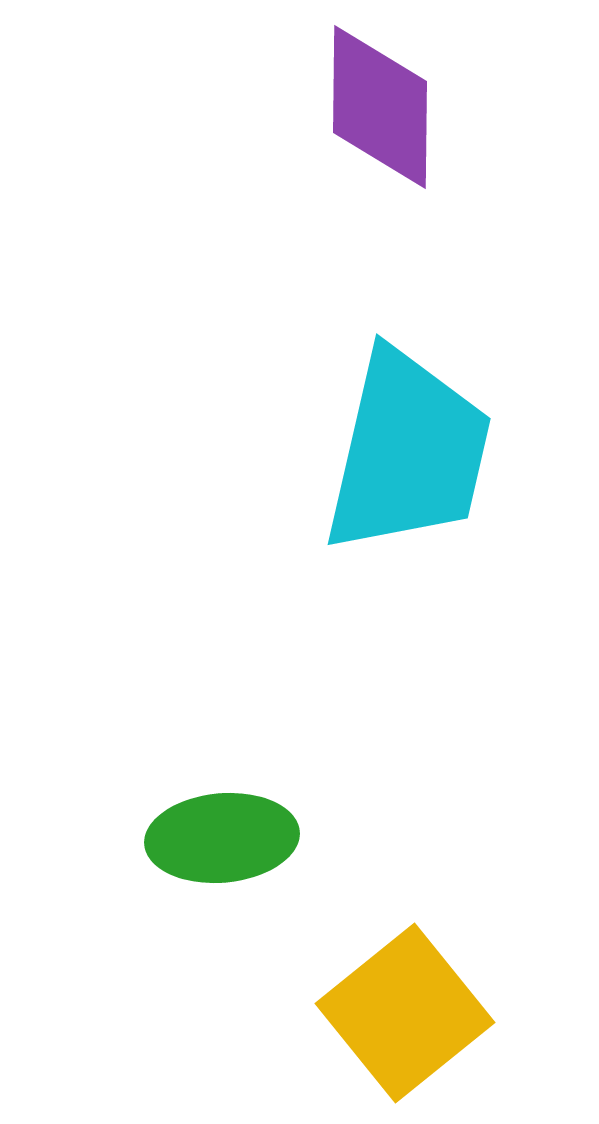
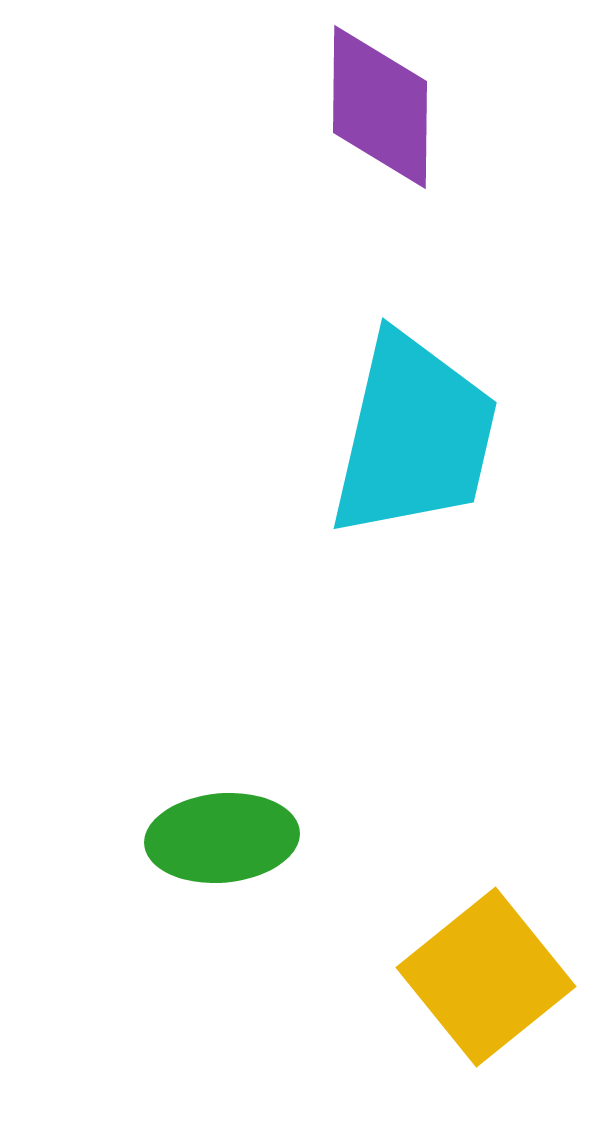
cyan trapezoid: moved 6 px right, 16 px up
yellow square: moved 81 px right, 36 px up
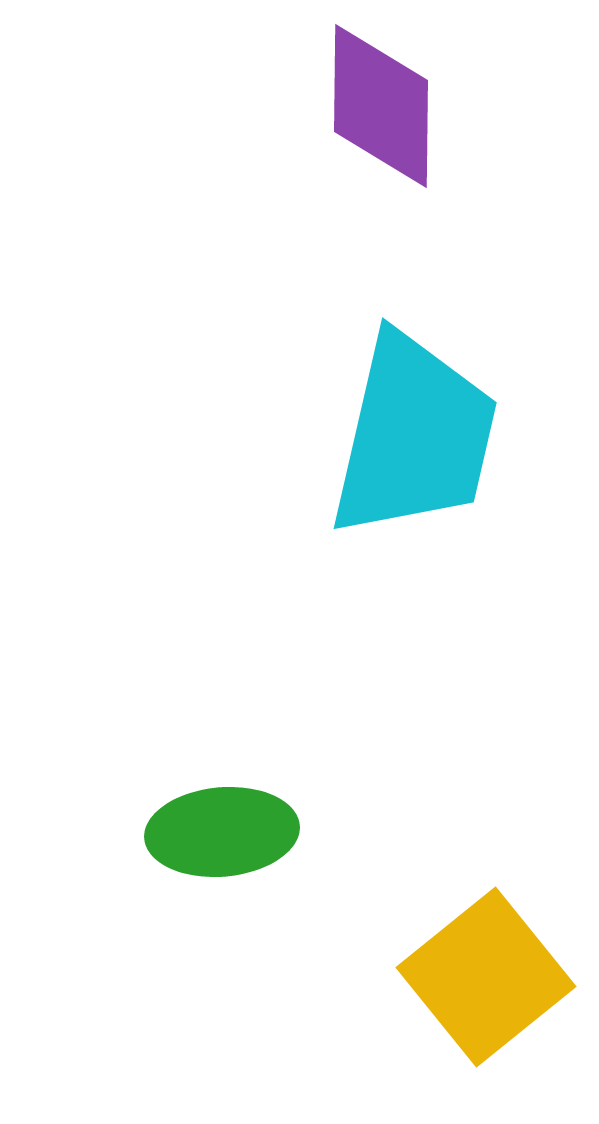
purple diamond: moved 1 px right, 1 px up
green ellipse: moved 6 px up
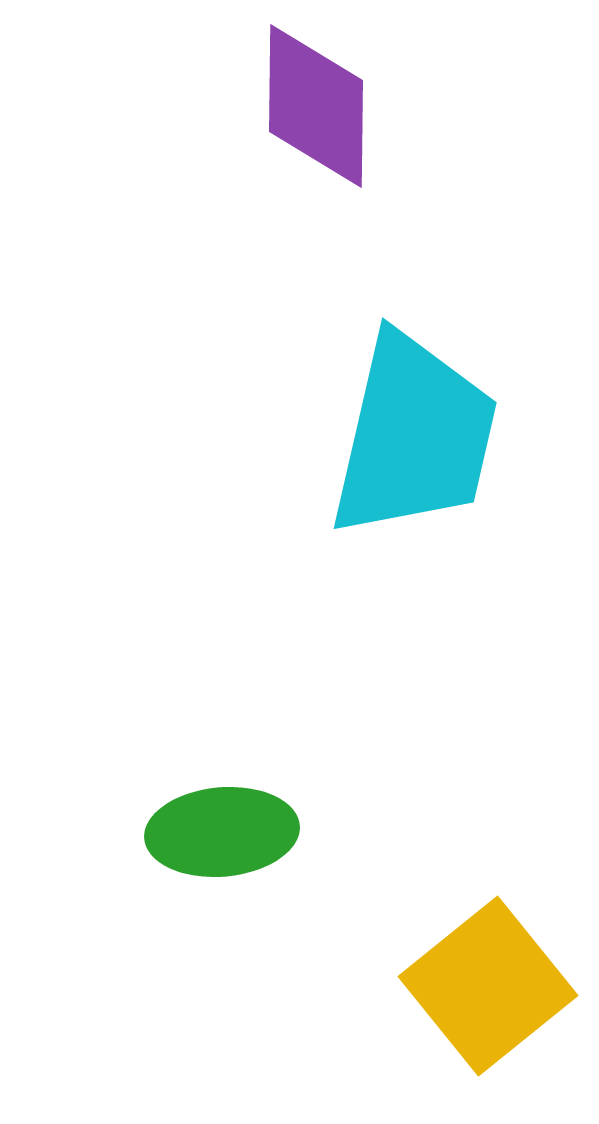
purple diamond: moved 65 px left
yellow square: moved 2 px right, 9 px down
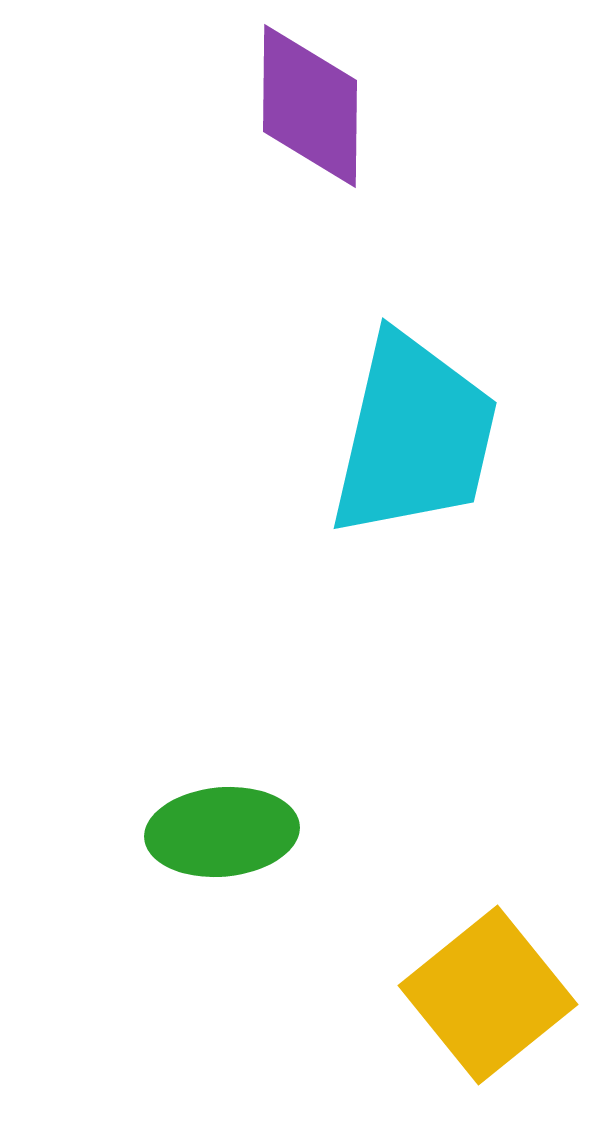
purple diamond: moved 6 px left
yellow square: moved 9 px down
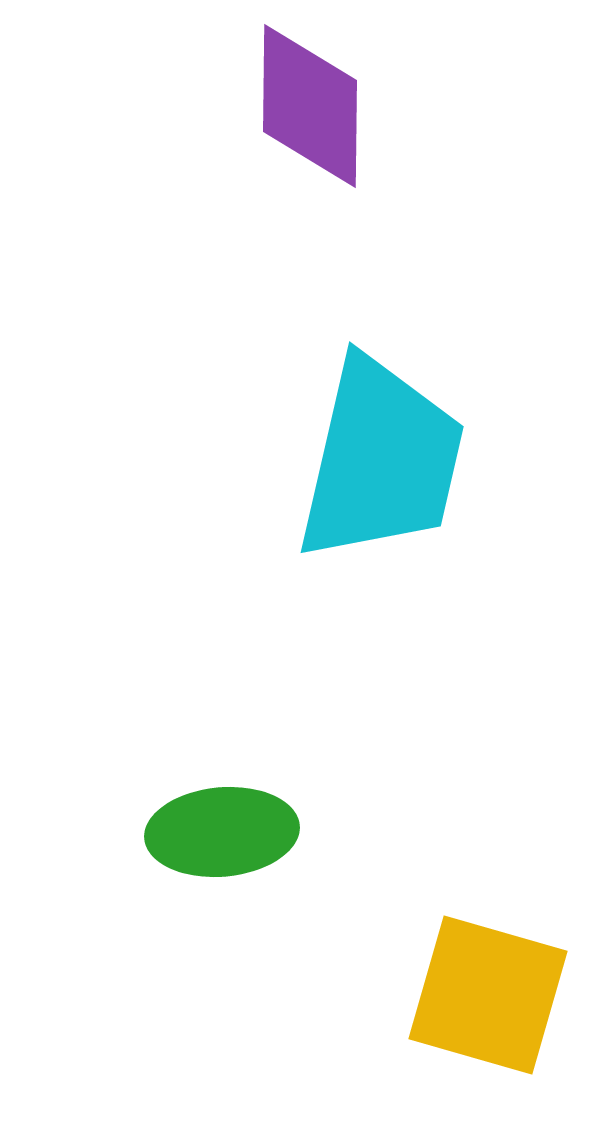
cyan trapezoid: moved 33 px left, 24 px down
yellow square: rotated 35 degrees counterclockwise
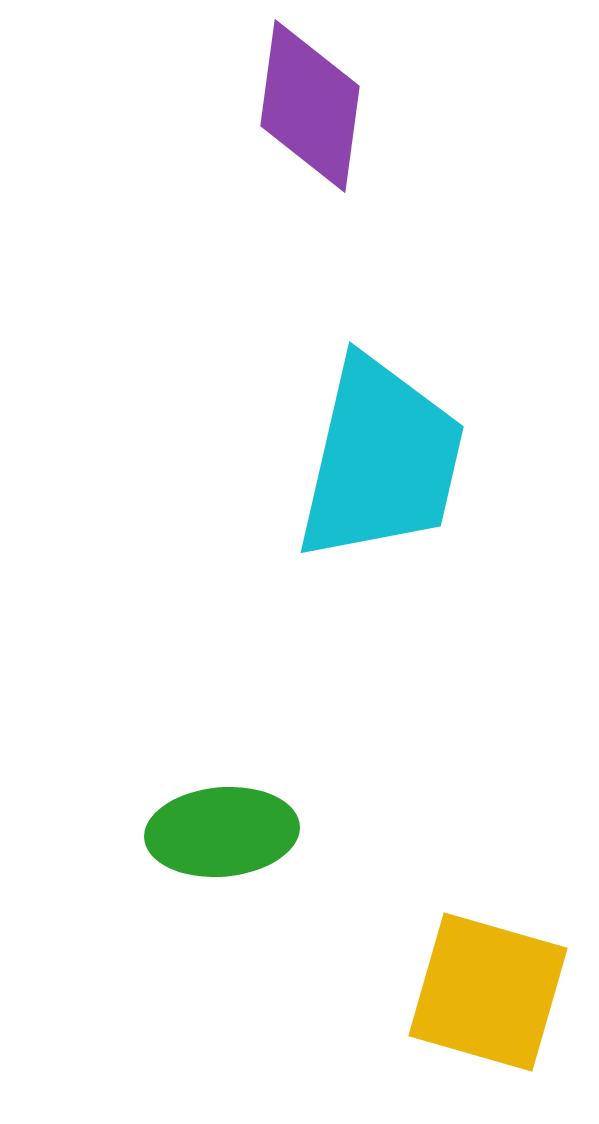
purple diamond: rotated 7 degrees clockwise
yellow square: moved 3 px up
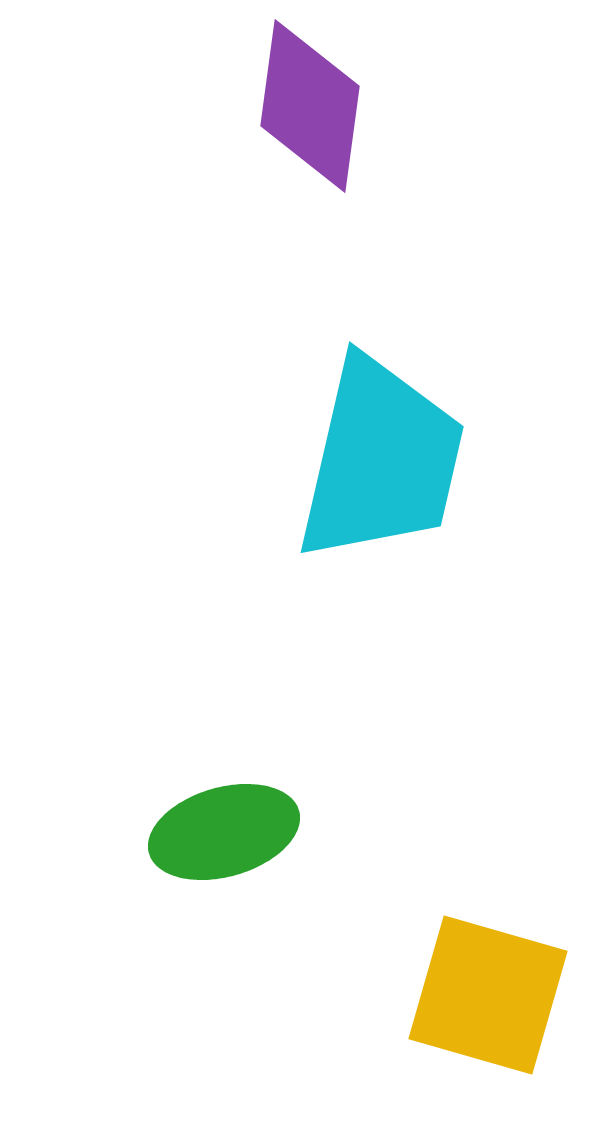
green ellipse: moved 2 px right; rotated 11 degrees counterclockwise
yellow square: moved 3 px down
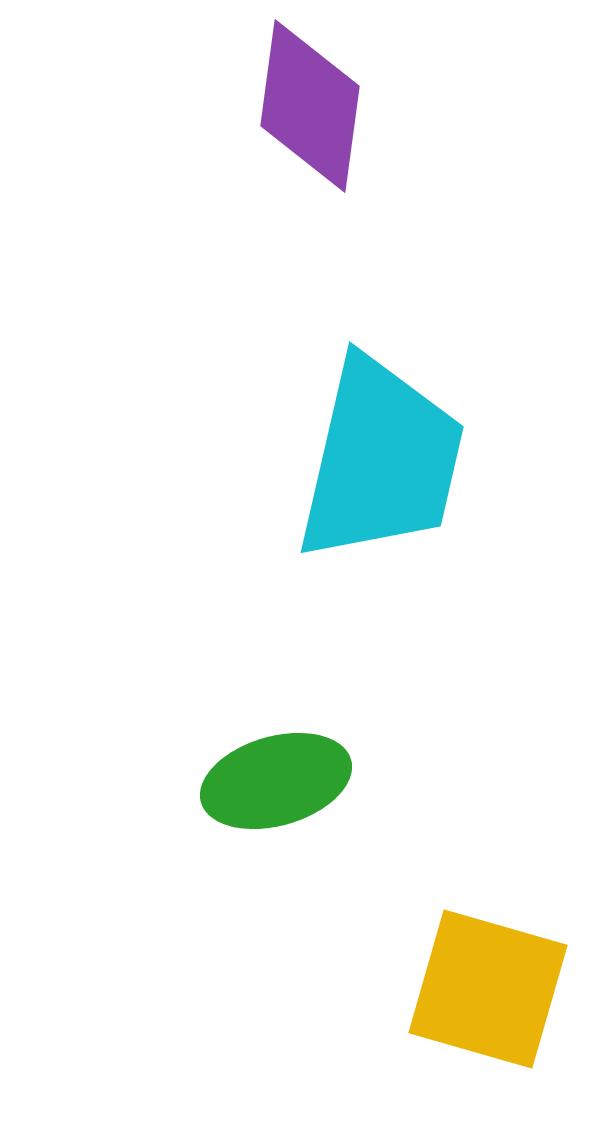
green ellipse: moved 52 px right, 51 px up
yellow square: moved 6 px up
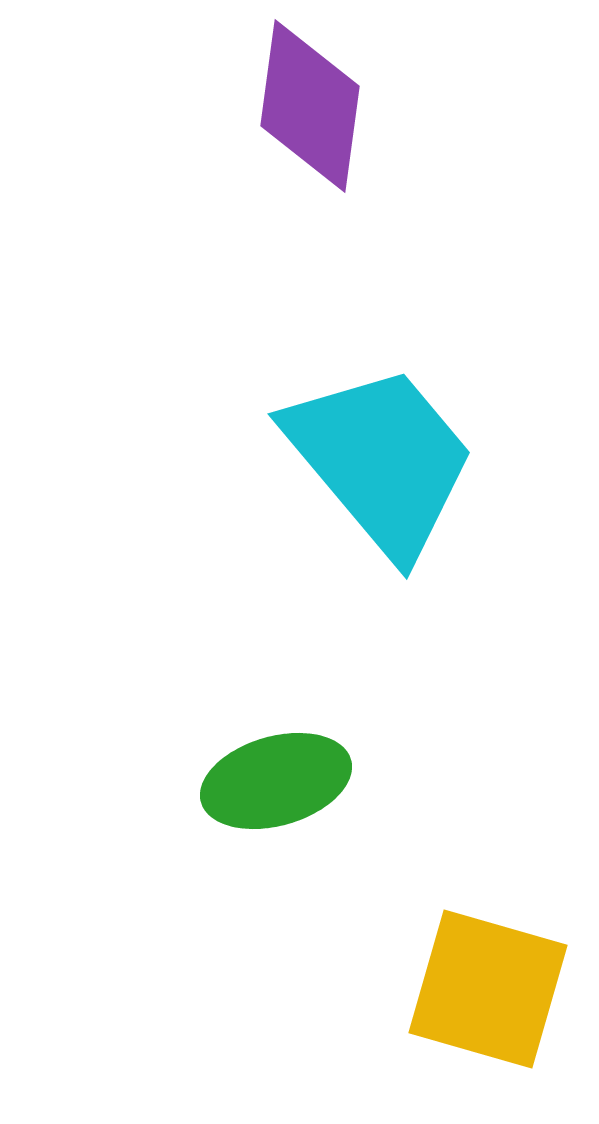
cyan trapezoid: rotated 53 degrees counterclockwise
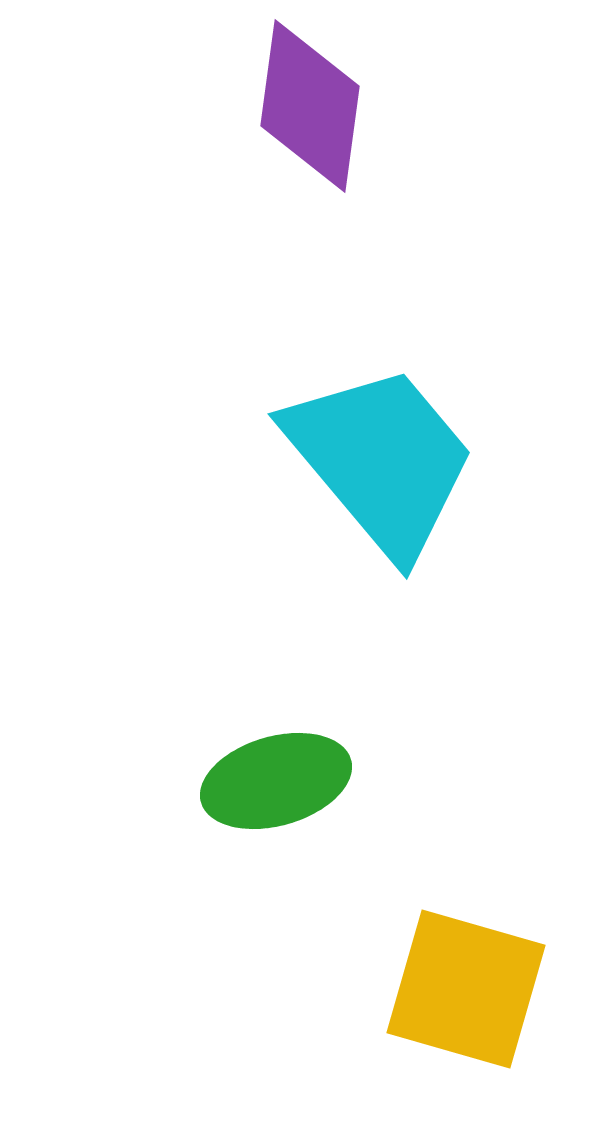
yellow square: moved 22 px left
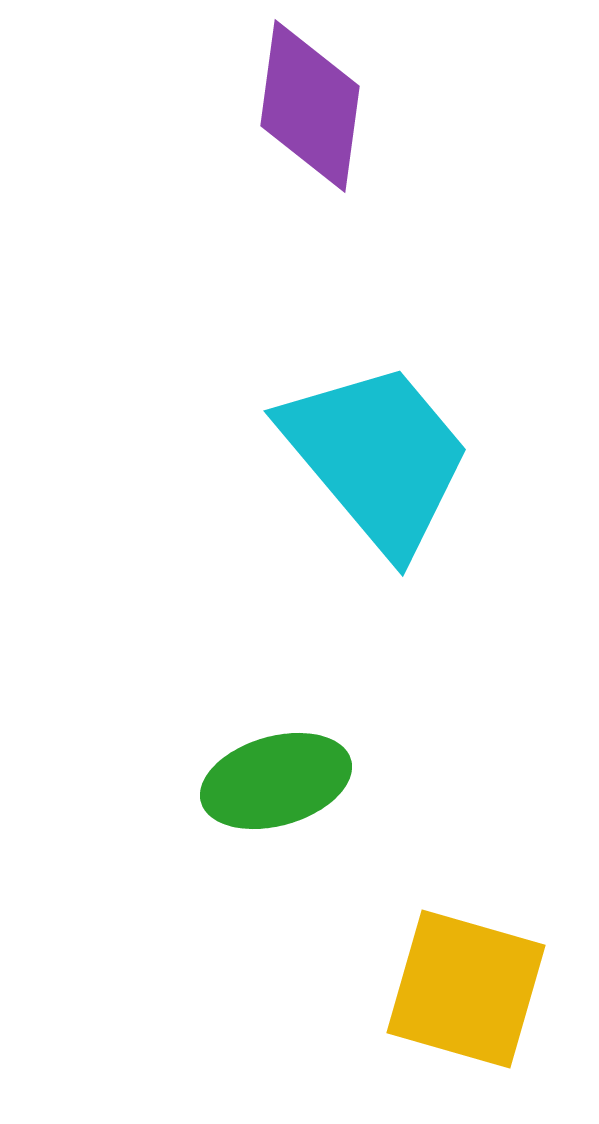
cyan trapezoid: moved 4 px left, 3 px up
